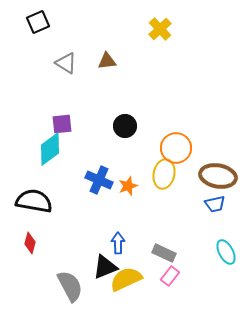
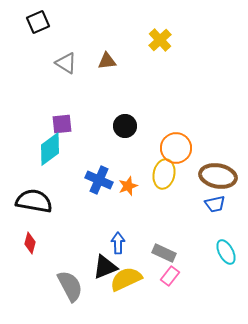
yellow cross: moved 11 px down
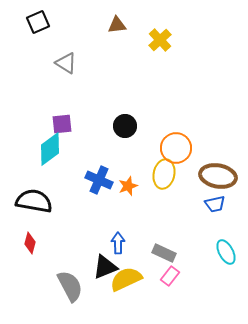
brown triangle: moved 10 px right, 36 px up
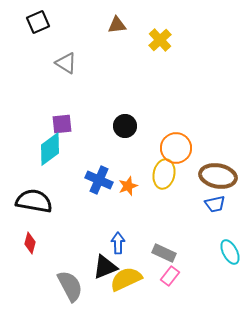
cyan ellipse: moved 4 px right
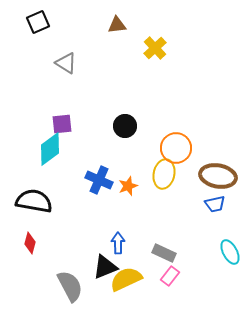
yellow cross: moved 5 px left, 8 px down
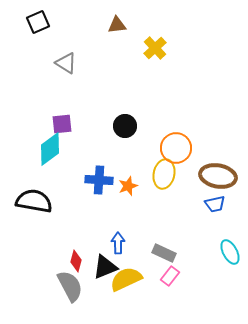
blue cross: rotated 20 degrees counterclockwise
red diamond: moved 46 px right, 18 px down
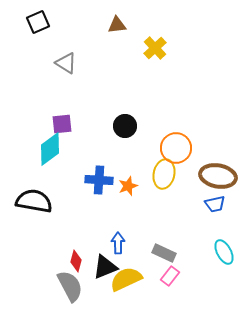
cyan ellipse: moved 6 px left
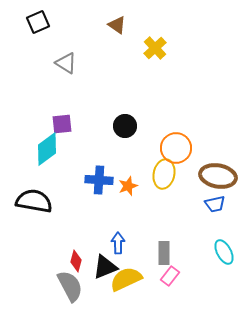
brown triangle: rotated 42 degrees clockwise
cyan diamond: moved 3 px left
gray rectangle: rotated 65 degrees clockwise
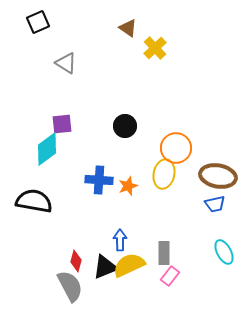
brown triangle: moved 11 px right, 3 px down
blue arrow: moved 2 px right, 3 px up
yellow semicircle: moved 3 px right, 14 px up
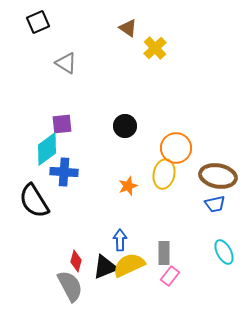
blue cross: moved 35 px left, 8 px up
black semicircle: rotated 132 degrees counterclockwise
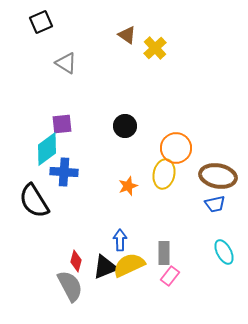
black square: moved 3 px right
brown triangle: moved 1 px left, 7 px down
